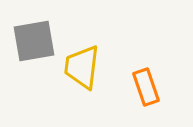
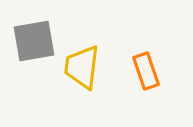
orange rectangle: moved 16 px up
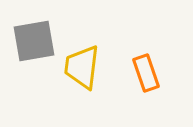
orange rectangle: moved 2 px down
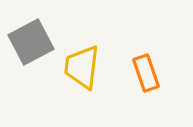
gray square: moved 3 px left, 1 px down; rotated 18 degrees counterclockwise
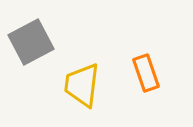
yellow trapezoid: moved 18 px down
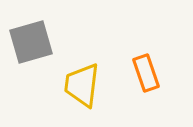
gray square: rotated 12 degrees clockwise
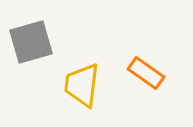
orange rectangle: rotated 36 degrees counterclockwise
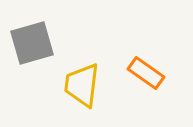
gray square: moved 1 px right, 1 px down
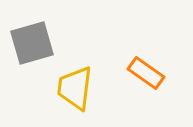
yellow trapezoid: moved 7 px left, 3 px down
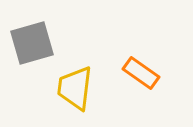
orange rectangle: moved 5 px left
